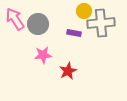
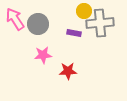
gray cross: moved 1 px left
red star: rotated 24 degrees clockwise
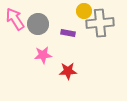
purple rectangle: moved 6 px left
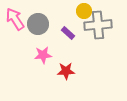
gray cross: moved 2 px left, 2 px down
purple rectangle: rotated 32 degrees clockwise
red star: moved 2 px left
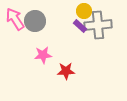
gray circle: moved 3 px left, 3 px up
purple rectangle: moved 12 px right, 7 px up
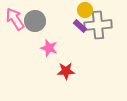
yellow circle: moved 1 px right, 1 px up
pink star: moved 6 px right, 7 px up; rotated 24 degrees clockwise
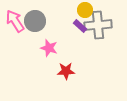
pink arrow: moved 2 px down
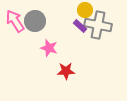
gray cross: rotated 16 degrees clockwise
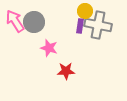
yellow circle: moved 1 px down
gray circle: moved 1 px left, 1 px down
purple rectangle: rotated 56 degrees clockwise
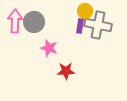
pink arrow: rotated 35 degrees clockwise
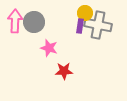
yellow circle: moved 2 px down
red star: moved 2 px left
